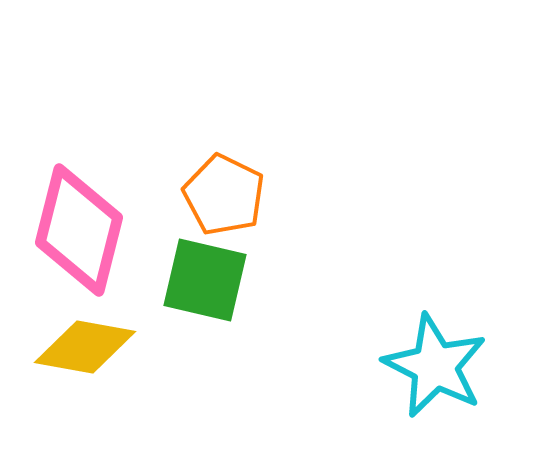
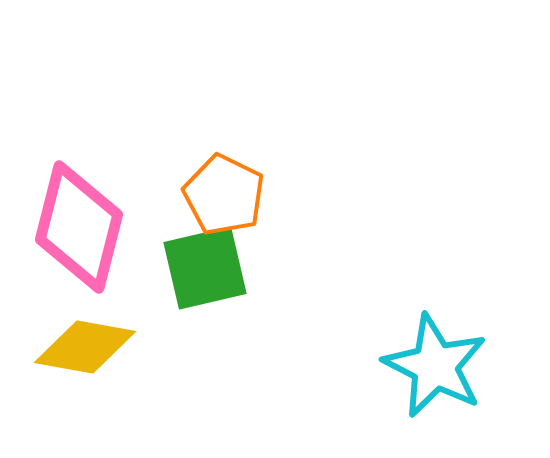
pink diamond: moved 3 px up
green square: moved 12 px up; rotated 26 degrees counterclockwise
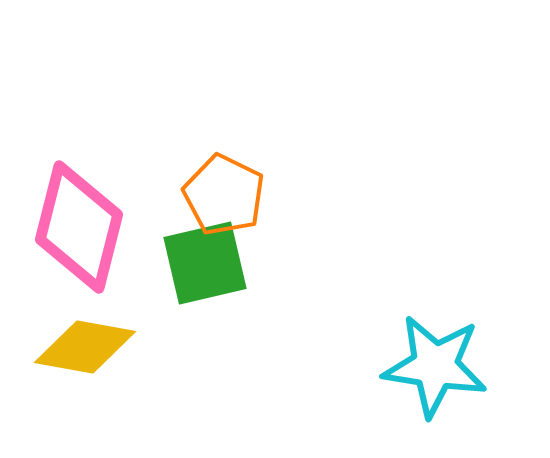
green square: moved 5 px up
cyan star: rotated 18 degrees counterclockwise
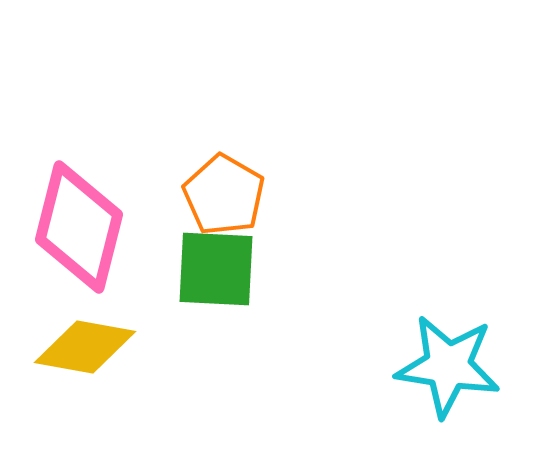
orange pentagon: rotated 4 degrees clockwise
green square: moved 11 px right, 6 px down; rotated 16 degrees clockwise
cyan star: moved 13 px right
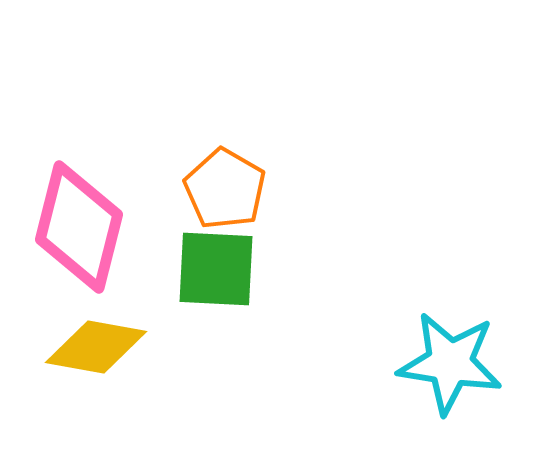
orange pentagon: moved 1 px right, 6 px up
yellow diamond: moved 11 px right
cyan star: moved 2 px right, 3 px up
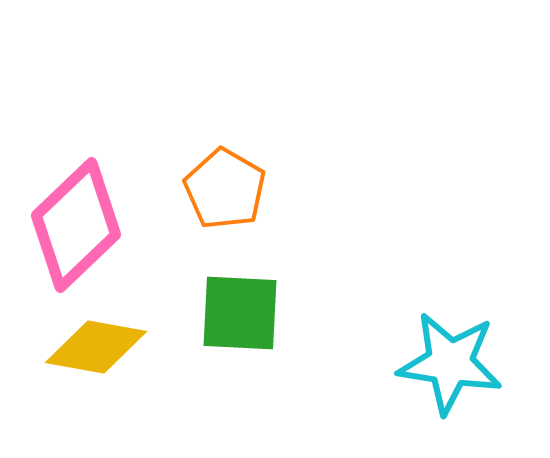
pink diamond: moved 3 px left, 2 px up; rotated 32 degrees clockwise
green square: moved 24 px right, 44 px down
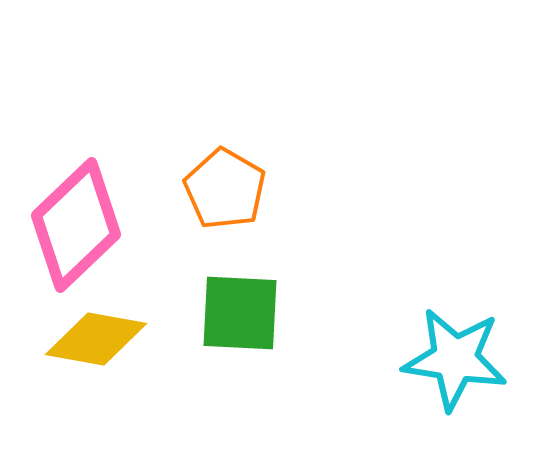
yellow diamond: moved 8 px up
cyan star: moved 5 px right, 4 px up
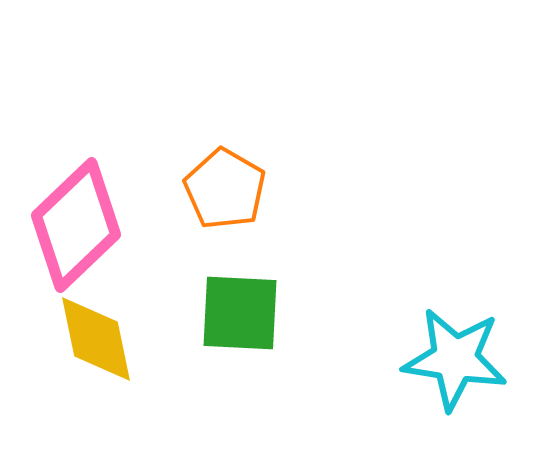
yellow diamond: rotated 68 degrees clockwise
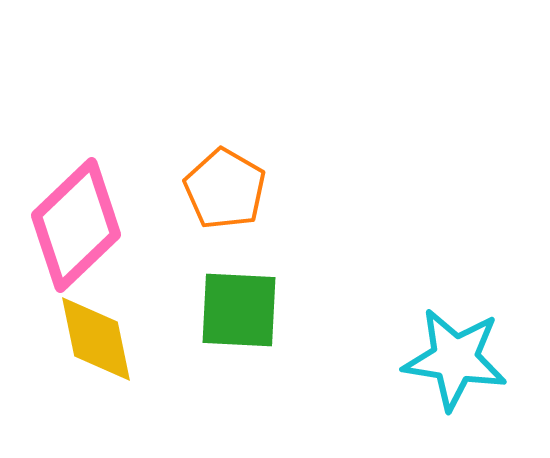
green square: moved 1 px left, 3 px up
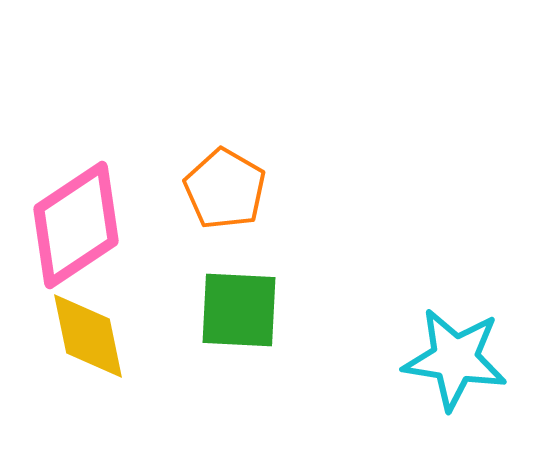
pink diamond: rotated 10 degrees clockwise
yellow diamond: moved 8 px left, 3 px up
